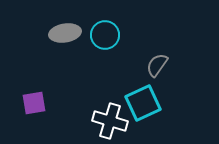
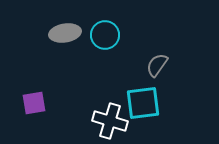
cyan square: rotated 18 degrees clockwise
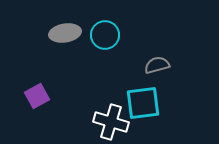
gray semicircle: rotated 40 degrees clockwise
purple square: moved 3 px right, 7 px up; rotated 20 degrees counterclockwise
white cross: moved 1 px right, 1 px down
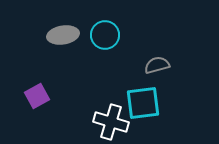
gray ellipse: moved 2 px left, 2 px down
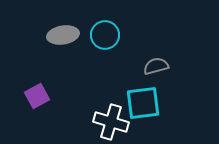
gray semicircle: moved 1 px left, 1 px down
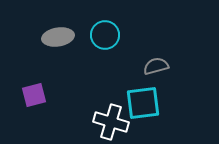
gray ellipse: moved 5 px left, 2 px down
purple square: moved 3 px left, 1 px up; rotated 15 degrees clockwise
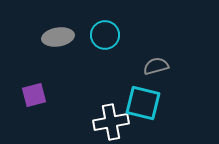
cyan square: rotated 21 degrees clockwise
white cross: rotated 28 degrees counterclockwise
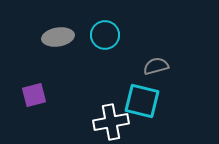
cyan square: moved 1 px left, 2 px up
